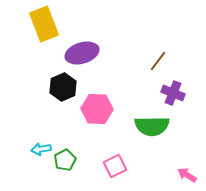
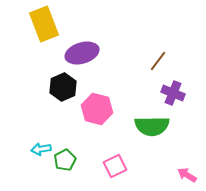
pink hexagon: rotated 12 degrees clockwise
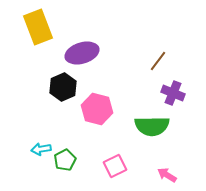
yellow rectangle: moved 6 px left, 3 px down
pink arrow: moved 20 px left
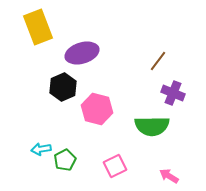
pink arrow: moved 2 px right, 1 px down
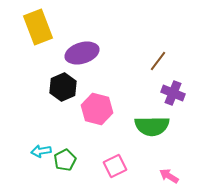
cyan arrow: moved 2 px down
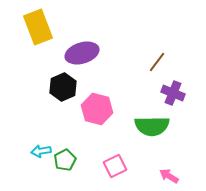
brown line: moved 1 px left, 1 px down
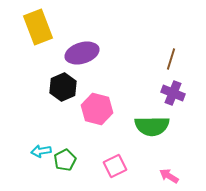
brown line: moved 14 px right, 3 px up; rotated 20 degrees counterclockwise
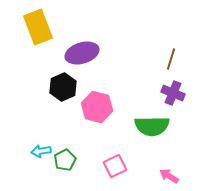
pink hexagon: moved 2 px up
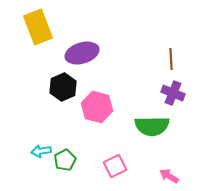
brown line: rotated 20 degrees counterclockwise
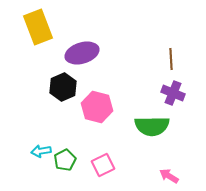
pink square: moved 12 px left, 1 px up
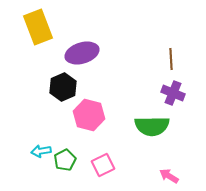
pink hexagon: moved 8 px left, 8 px down
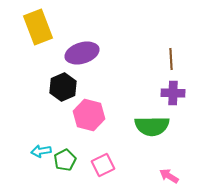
purple cross: rotated 20 degrees counterclockwise
